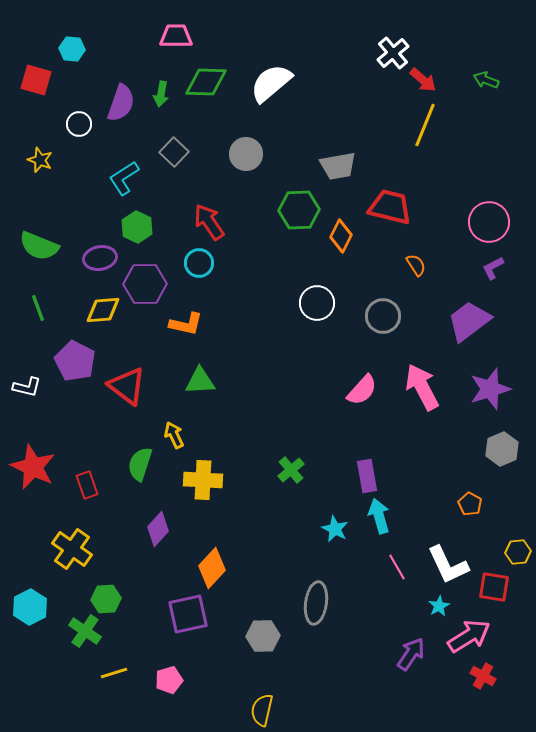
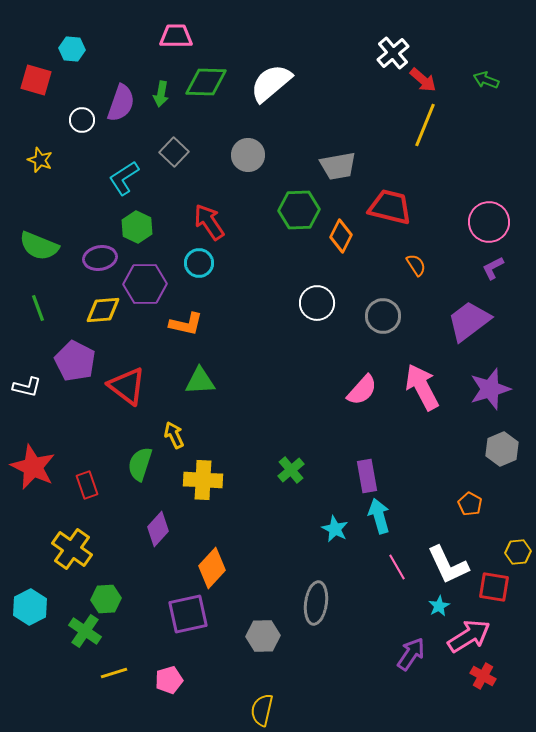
white circle at (79, 124): moved 3 px right, 4 px up
gray circle at (246, 154): moved 2 px right, 1 px down
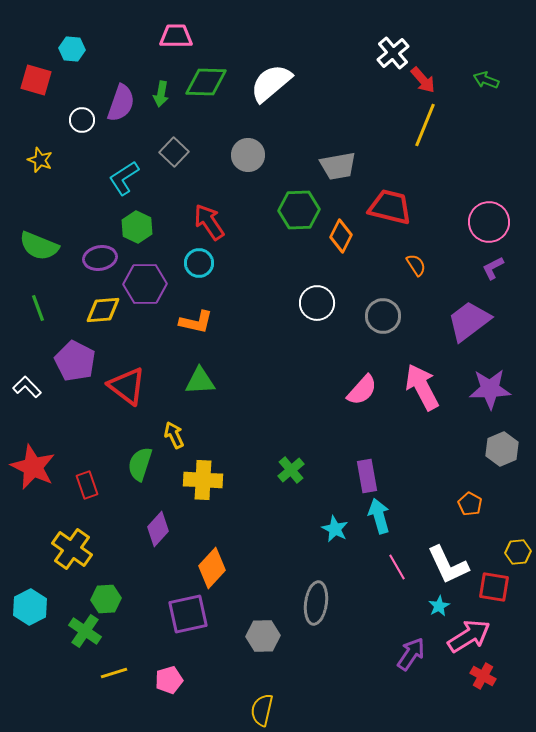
red arrow at (423, 80): rotated 8 degrees clockwise
orange L-shape at (186, 324): moved 10 px right, 2 px up
white L-shape at (27, 387): rotated 148 degrees counterclockwise
purple star at (490, 389): rotated 15 degrees clockwise
